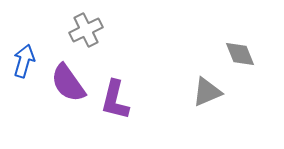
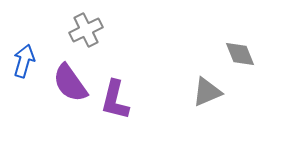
purple semicircle: moved 2 px right
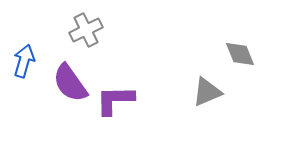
purple L-shape: rotated 75 degrees clockwise
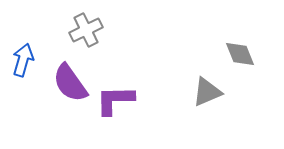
blue arrow: moved 1 px left, 1 px up
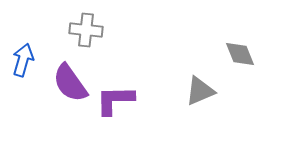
gray cross: rotated 32 degrees clockwise
gray triangle: moved 7 px left, 1 px up
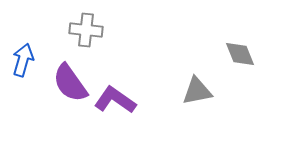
gray triangle: moved 3 px left; rotated 12 degrees clockwise
purple L-shape: rotated 36 degrees clockwise
